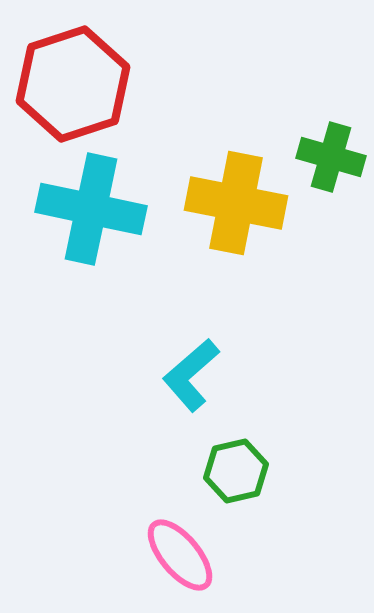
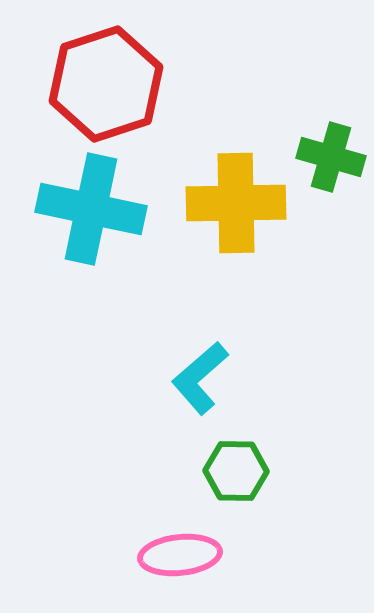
red hexagon: moved 33 px right
yellow cross: rotated 12 degrees counterclockwise
cyan L-shape: moved 9 px right, 3 px down
green hexagon: rotated 14 degrees clockwise
pink ellipse: rotated 56 degrees counterclockwise
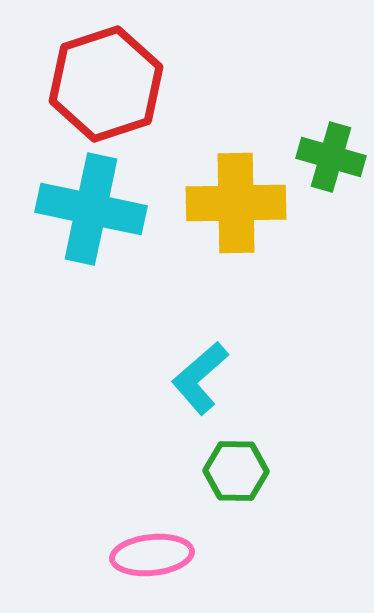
pink ellipse: moved 28 px left
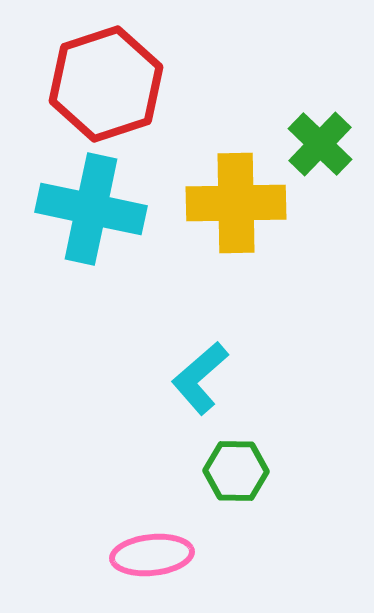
green cross: moved 11 px left, 13 px up; rotated 28 degrees clockwise
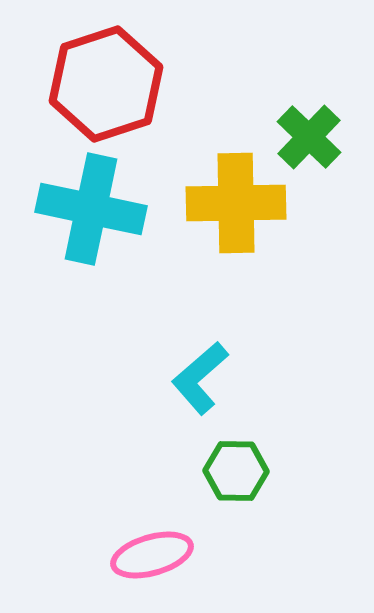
green cross: moved 11 px left, 7 px up
pink ellipse: rotated 10 degrees counterclockwise
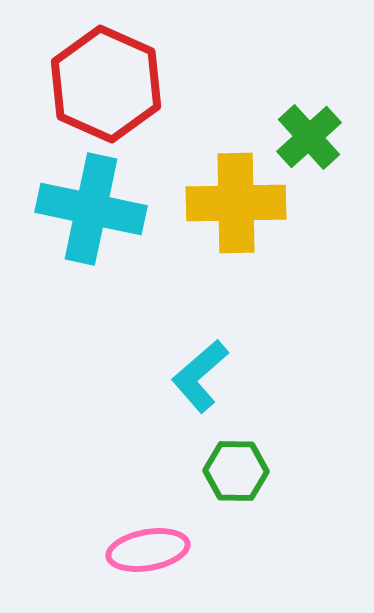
red hexagon: rotated 18 degrees counterclockwise
green cross: rotated 4 degrees clockwise
cyan L-shape: moved 2 px up
pink ellipse: moved 4 px left, 5 px up; rotated 6 degrees clockwise
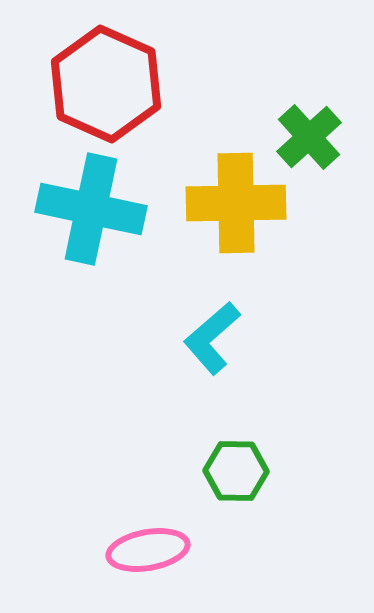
cyan L-shape: moved 12 px right, 38 px up
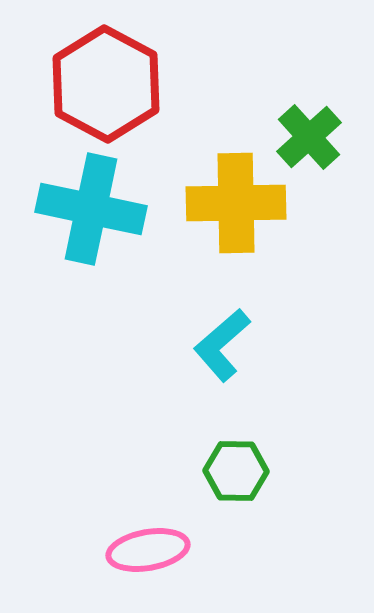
red hexagon: rotated 4 degrees clockwise
cyan L-shape: moved 10 px right, 7 px down
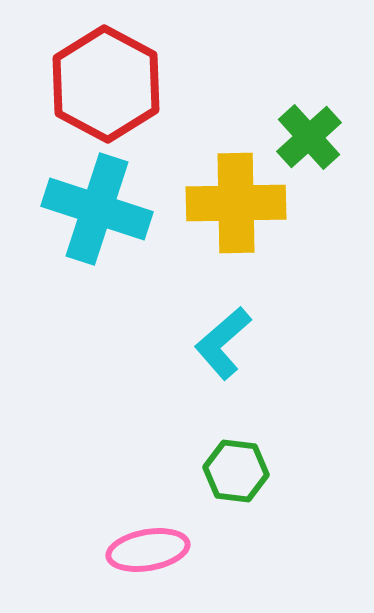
cyan cross: moved 6 px right; rotated 6 degrees clockwise
cyan L-shape: moved 1 px right, 2 px up
green hexagon: rotated 6 degrees clockwise
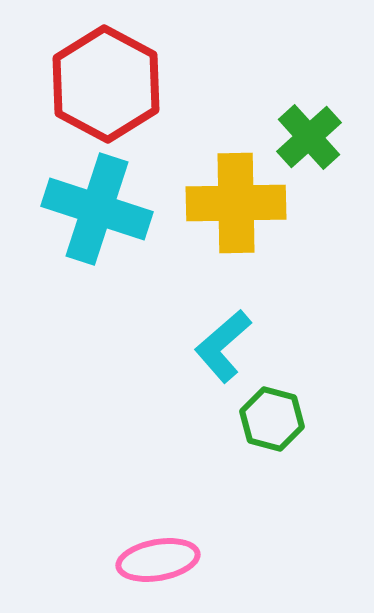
cyan L-shape: moved 3 px down
green hexagon: moved 36 px right, 52 px up; rotated 8 degrees clockwise
pink ellipse: moved 10 px right, 10 px down
